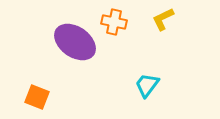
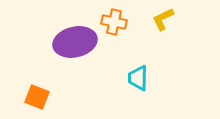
purple ellipse: rotated 48 degrees counterclockwise
cyan trapezoid: moved 9 px left, 7 px up; rotated 36 degrees counterclockwise
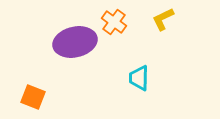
orange cross: rotated 25 degrees clockwise
cyan trapezoid: moved 1 px right
orange square: moved 4 px left
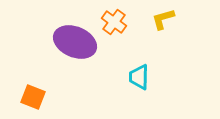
yellow L-shape: rotated 10 degrees clockwise
purple ellipse: rotated 36 degrees clockwise
cyan trapezoid: moved 1 px up
